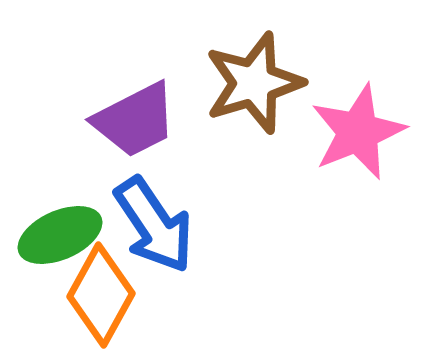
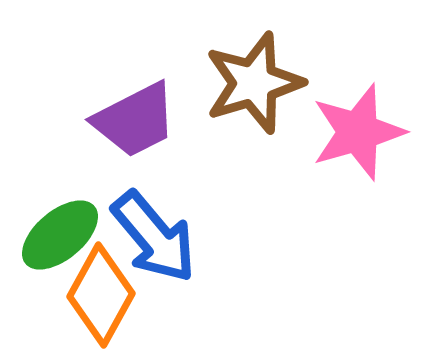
pink star: rotated 6 degrees clockwise
blue arrow: moved 12 px down; rotated 6 degrees counterclockwise
green ellipse: rotated 16 degrees counterclockwise
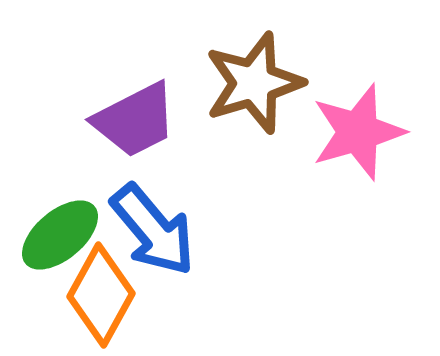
blue arrow: moved 1 px left, 7 px up
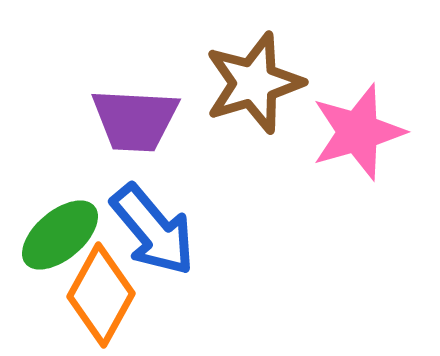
purple trapezoid: rotated 30 degrees clockwise
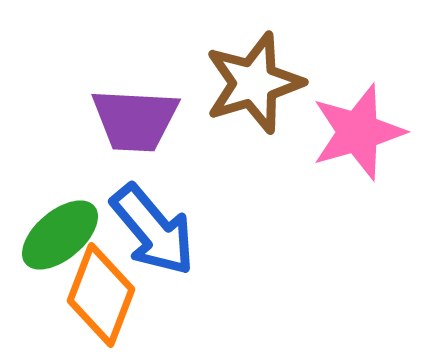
orange diamond: rotated 8 degrees counterclockwise
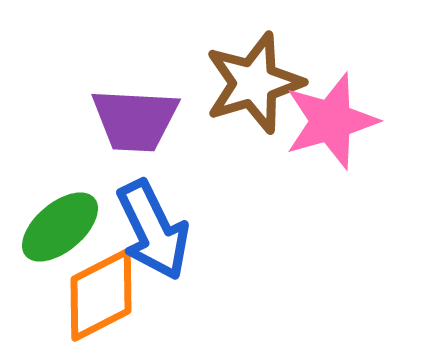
pink star: moved 27 px left, 11 px up
blue arrow: rotated 14 degrees clockwise
green ellipse: moved 8 px up
orange diamond: rotated 42 degrees clockwise
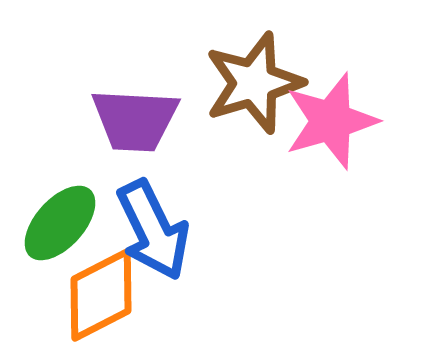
green ellipse: moved 4 px up; rotated 8 degrees counterclockwise
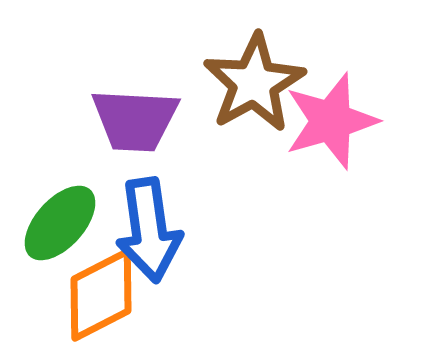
brown star: rotated 12 degrees counterclockwise
blue arrow: moved 4 px left; rotated 18 degrees clockwise
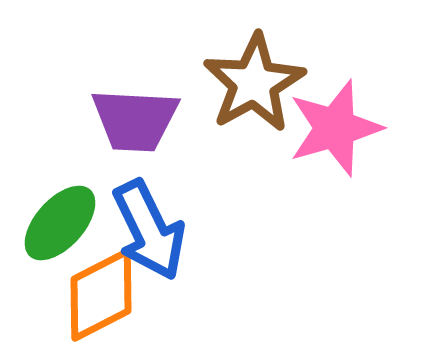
pink star: moved 4 px right, 7 px down
blue arrow: rotated 18 degrees counterclockwise
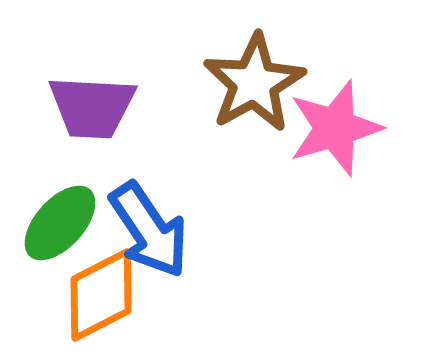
purple trapezoid: moved 43 px left, 13 px up
blue arrow: rotated 8 degrees counterclockwise
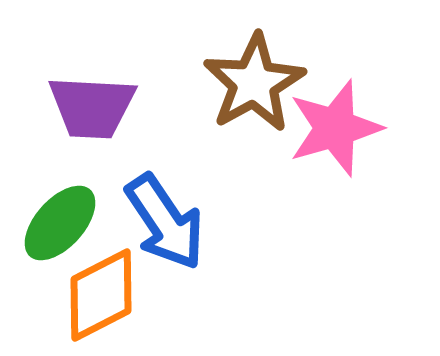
blue arrow: moved 16 px right, 8 px up
